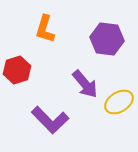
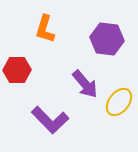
red hexagon: rotated 16 degrees clockwise
yellow ellipse: rotated 20 degrees counterclockwise
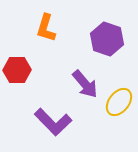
orange L-shape: moved 1 px right, 1 px up
purple hexagon: rotated 12 degrees clockwise
purple L-shape: moved 3 px right, 2 px down
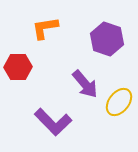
orange L-shape: moved 1 px left; rotated 64 degrees clockwise
red hexagon: moved 1 px right, 3 px up
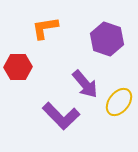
purple L-shape: moved 8 px right, 6 px up
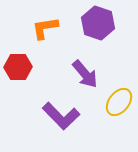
purple hexagon: moved 9 px left, 16 px up
purple arrow: moved 10 px up
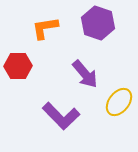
red hexagon: moved 1 px up
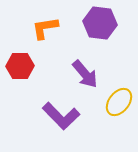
purple hexagon: moved 2 px right; rotated 12 degrees counterclockwise
red hexagon: moved 2 px right
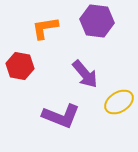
purple hexagon: moved 3 px left, 2 px up
red hexagon: rotated 12 degrees clockwise
yellow ellipse: rotated 20 degrees clockwise
purple L-shape: rotated 24 degrees counterclockwise
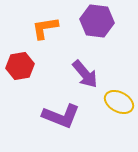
red hexagon: rotated 20 degrees counterclockwise
yellow ellipse: rotated 60 degrees clockwise
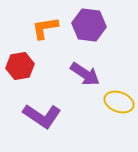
purple hexagon: moved 8 px left, 4 px down
purple arrow: rotated 16 degrees counterclockwise
yellow ellipse: rotated 8 degrees counterclockwise
purple L-shape: moved 19 px left; rotated 12 degrees clockwise
